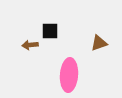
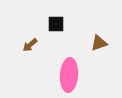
black square: moved 6 px right, 7 px up
brown arrow: rotated 35 degrees counterclockwise
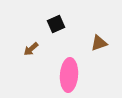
black square: rotated 24 degrees counterclockwise
brown arrow: moved 1 px right, 4 px down
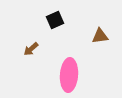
black square: moved 1 px left, 4 px up
brown triangle: moved 1 px right, 7 px up; rotated 12 degrees clockwise
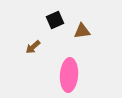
brown triangle: moved 18 px left, 5 px up
brown arrow: moved 2 px right, 2 px up
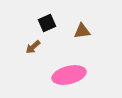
black square: moved 8 px left, 3 px down
pink ellipse: rotated 72 degrees clockwise
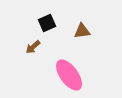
pink ellipse: rotated 68 degrees clockwise
